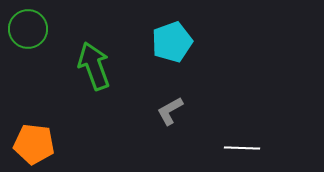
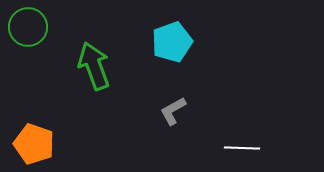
green circle: moved 2 px up
gray L-shape: moved 3 px right
orange pentagon: rotated 12 degrees clockwise
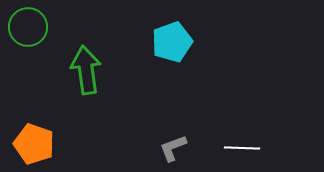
green arrow: moved 8 px left, 4 px down; rotated 12 degrees clockwise
gray L-shape: moved 37 px down; rotated 8 degrees clockwise
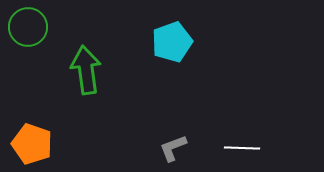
orange pentagon: moved 2 px left
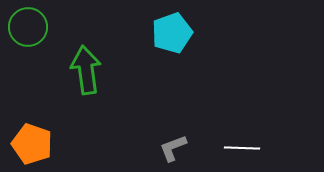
cyan pentagon: moved 9 px up
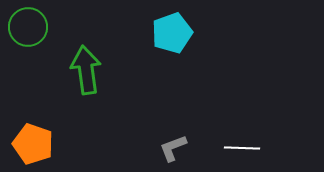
orange pentagon: moved 1 px right
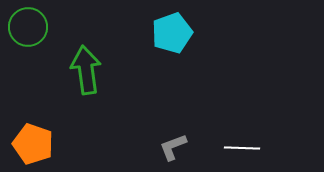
gray L-shape: moved 1 px up
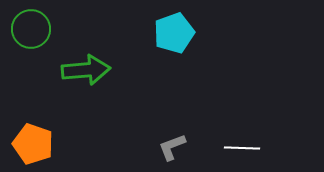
green circle: moved 3 px right, 2 px down
cyan pentagon: moved 2 px right
green arrow: rotated 93 degrees clockwise
gray L-shape: moved 1 px left
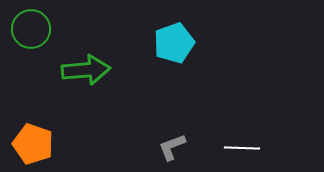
cyan pentagon: moved 10 px down
